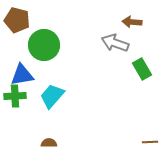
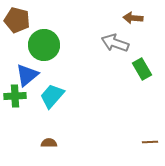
brown arrow: moved 1 px right, 4 px up
blue triangle: moved 5 px right; rotated 30 degrees counterclockwise
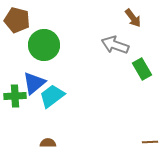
brown arrow: rotated 132 degrees counterclockwise
gray arrow: moved 2 px down
blue triangle: moved 7 px right, 8 px down
cyan trapezoid: rotated 12 degrees clockwise
brown semicircle: moved 1 px left
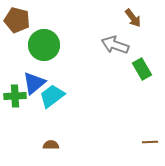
brown semicircle: moved 3 px right, 2 px down
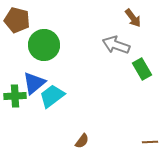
gray arrow: moved 1 px right
brown semicircle: moved 31 px right, 4 px up; rotated 126 degrees clockwise
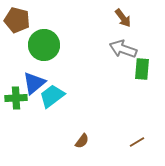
brown arrow: moved 10 px left
gray arrow: moved 7 px right, 4 px down
green rectangle: rotated 35 degrees clockwise
green cross: moved 1 px right, 2 px down
brown line: moved 13 px left; rotated 28 degrees counterclockwise
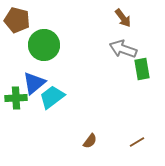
green rectangle: rotated 15 degrees counterclockwise
cyan trapezoid: moved 1 px down
brown semicircle: moved 8 px right
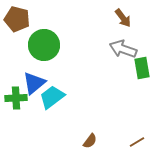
brown pentagon: moved 1 px up
green rectangle: moved 1 px up
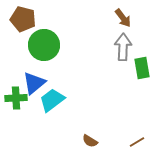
brown pentagon: moved 6 px right
gray arrow: moved 2 px up; rotated 72 degrees clockwise
cyan trapezoid: moved 3 px down
brown semicircle: rotated 84 degrees clockwise
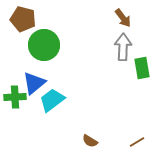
green cross: moved 1 px left, 1 px up
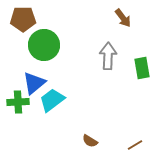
brown pentagon: rotated 15 degrees counterclockwise
gray arrow: moved 15 px left, 9 px down
green cross: moved 3 px right, 5 px down
brown line: moved 2 px left, 3 px down
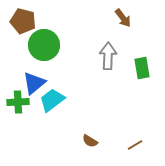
brown pentagon: moved 2 px down; rotated 15 degrees clockwise
